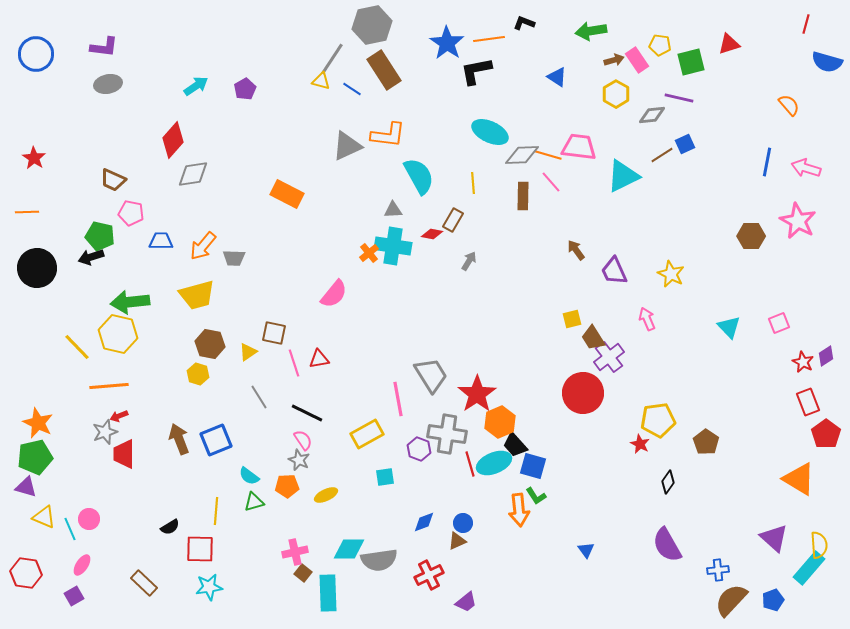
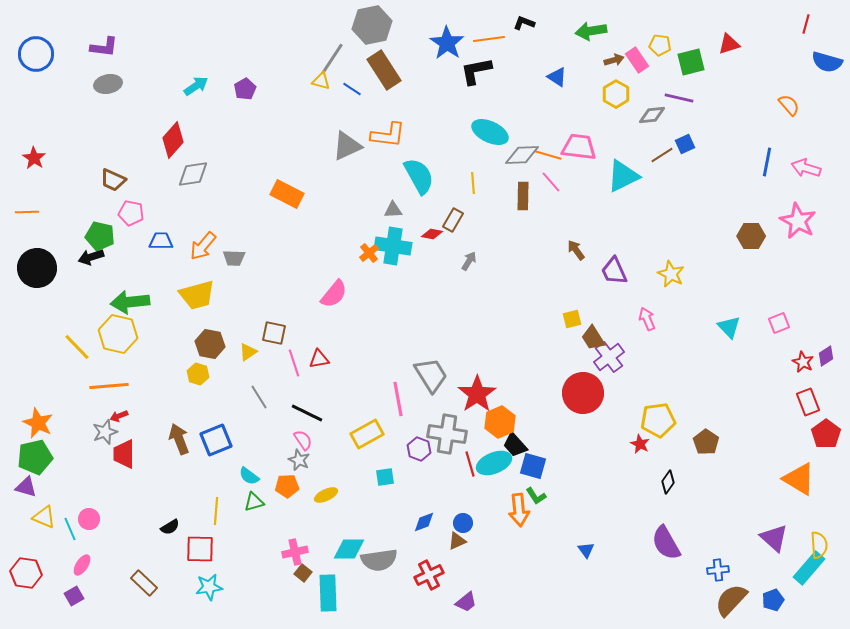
purple semicircle at (667, 545): moved 1 px left, 2 px up
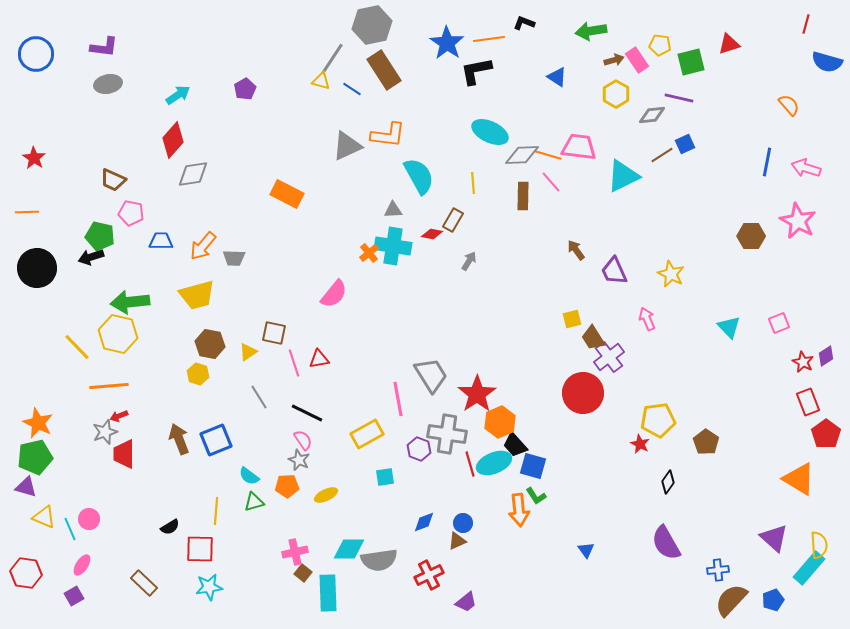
cyan arrow at (196, 86): moved 18 px left, 9 px down
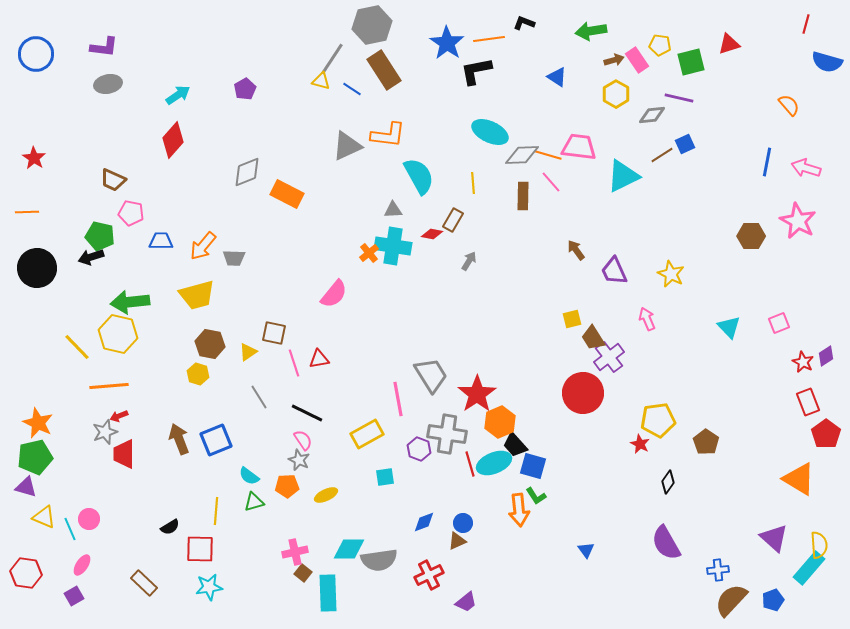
gray diamond at (193, 174): moved 54 px right, 2 px up; rotated 12 degrees counterclockwise
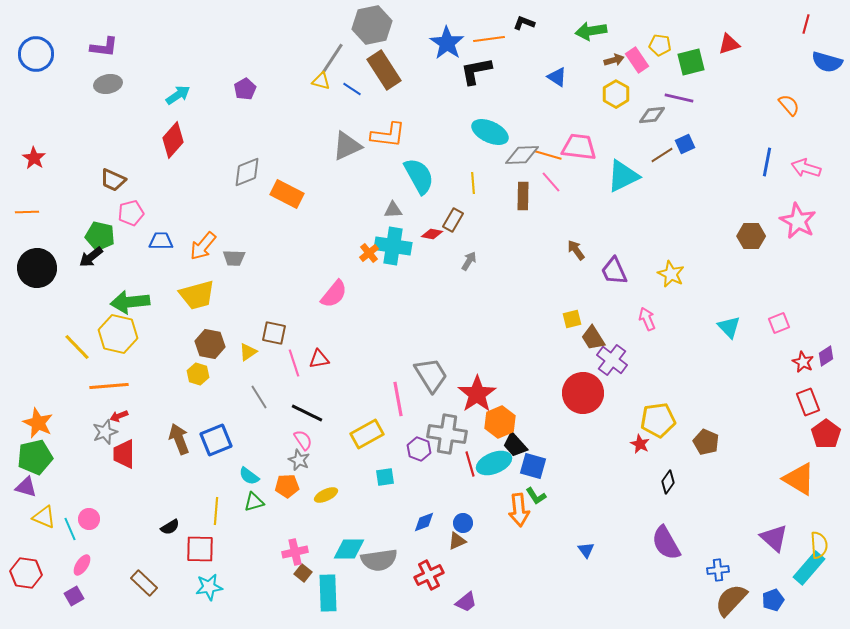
pink pentagon at (131, 213): rotated 25 degrees counterclockwise
black arrow at (91, 257): rotated 20 degrees counterclockwise
purple cross at (609, 357): moved 3 px right, 3 px down; rotated 16 degrees counterclockwise
brown pentagon at (706, 442): rotated 10 degrees counterclockwise
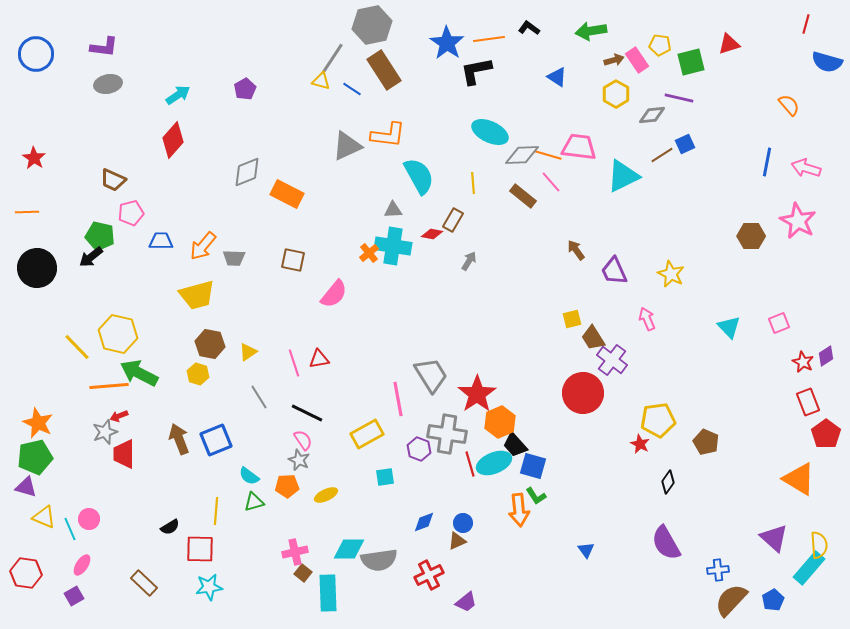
black L-shape at (524, 23): moved 5 px right, 5 px down; rotated 15 degrees clockwise
brown rectangle at (523, 196): rotated 52 degrees counterclockwise
green arrow at (130, 302): moved 9 px right, 71 px down; rotated 33 degrees clockwise
brown square at (274, 333): moved 19 px right, 73 px up
blue pentagon at (773, 600): rotated 10 degrees counterclockwise
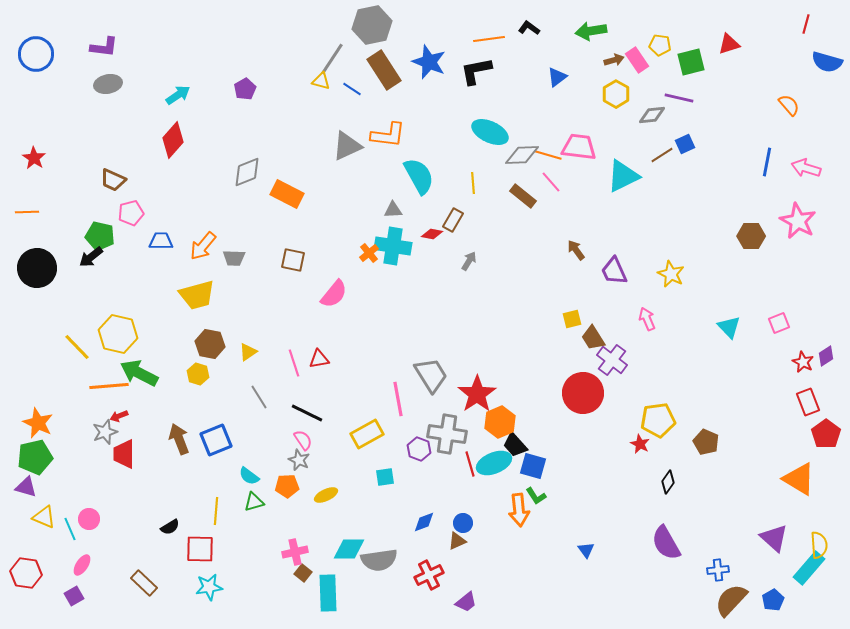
blue star at (447, 43): moved 18 px left, 19 px down; rotated 12 degrees counterclockwise
blue triangle at (557, 77): rotated 50 degrees clockwise
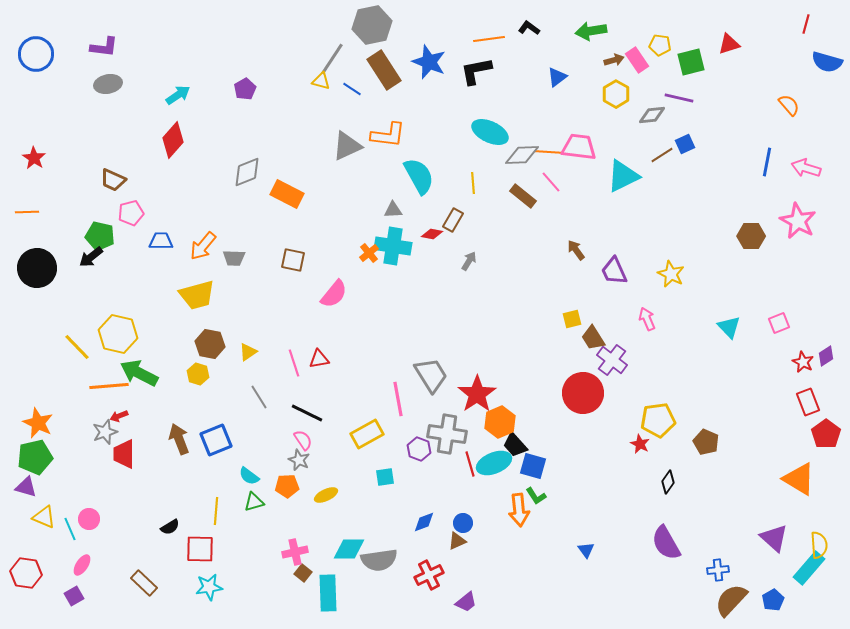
orange line at (548, 155): moved 1 px right, 3 px up; rotated 12 degrees counterclockwise
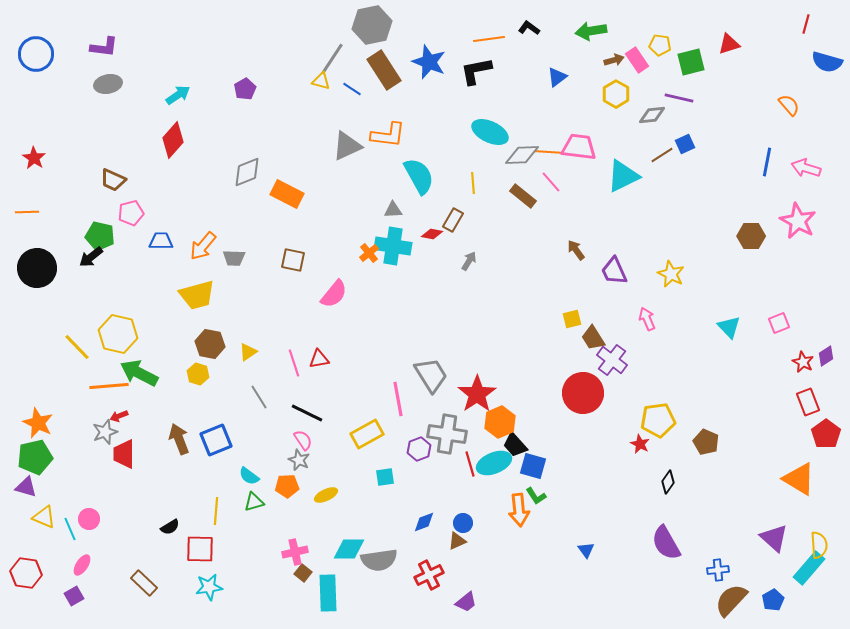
purple hexagon at (419, 449): rotated 20 degrees clockwise
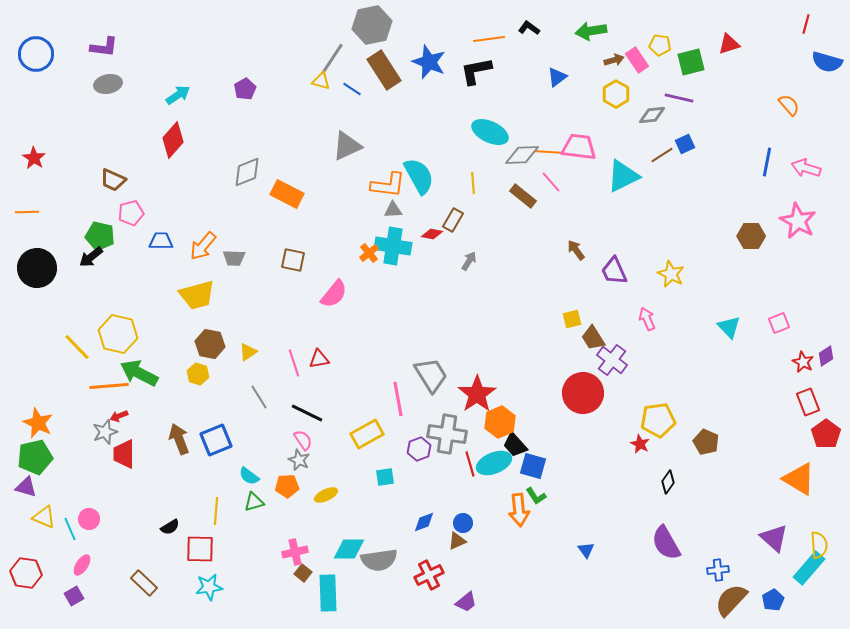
orange L-shape at (388, 135): moved 50 px down
